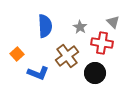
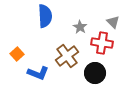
blue semicircle: moved 10 px up
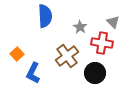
blue L-shape: moved 5 px left; rotated 95 degrees clockwise
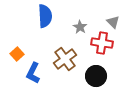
brown cross: moved 2 px left, 3 px down
black circle: moved 1 px right, 3 px down
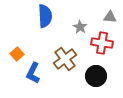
gray triangle: moved 3 px left, 5 px up; rotated 40 degrees counterclockwise
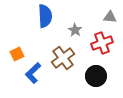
gray star: moved 5 px left, 3 px down
red cross: rotated 30 degrees counterclockwise
orange square: rotated 16 degrees clockwise
brown cross: moved 2 px left, 1 px up
blue L-shape: rotated 20 degrees clockwise
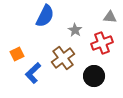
blue semicircle: rotated 30 degrees clockwise
black circle: moved 2 px left
